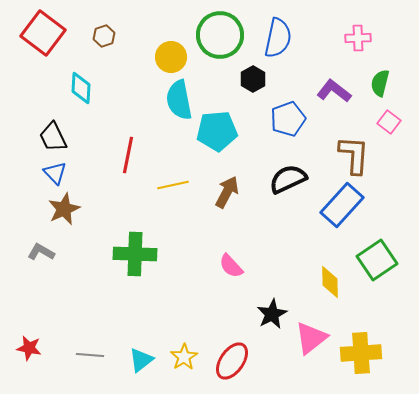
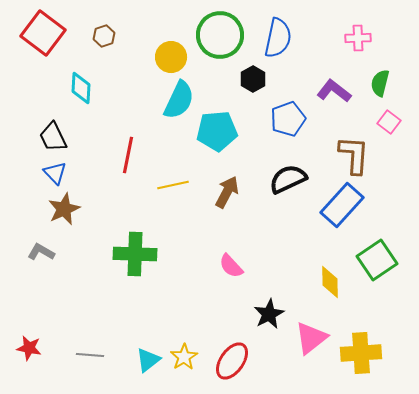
cyan semicircle: rotated 144 degrees counterclockwise
black star: moved 3 px left
cyan triangle: moved 7 px right
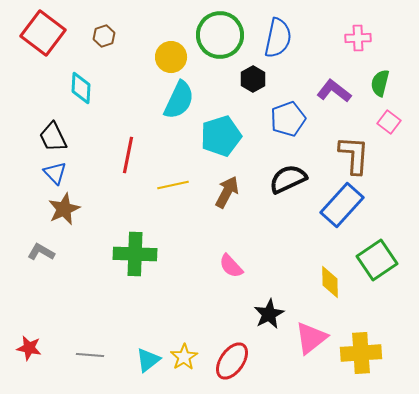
cyan pentagon: moved 4 px right, 5 px down; rotated 12 degrees counterclockwise
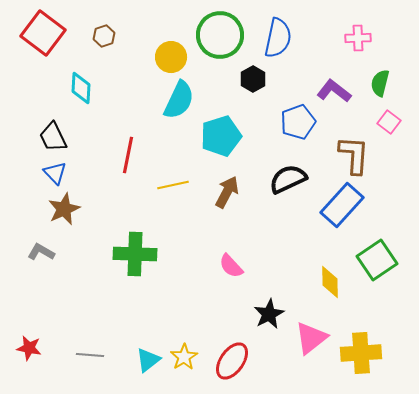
blue pentagon: moved 10 px right, 3 px down
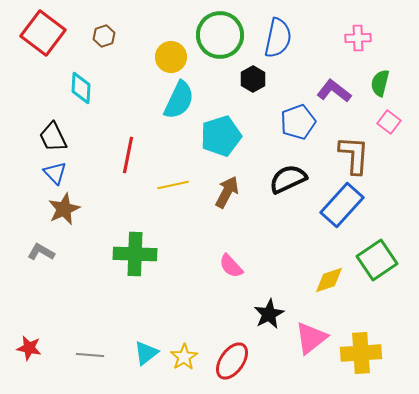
yellow diamond: moved 1 px left, 2 px up; rotated 72 degrees clockwise
cyan triangle: moved 2 px left, 7 px up
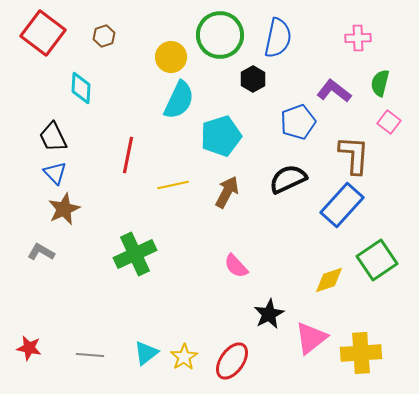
green cross: rotated 27 degrees counterclockwise
pink semicircle: moved 5 px right
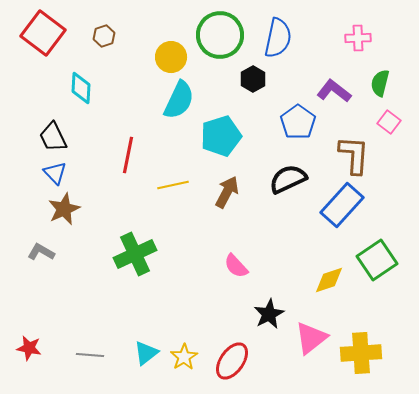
blue pentagon: rotated 16 degrees counterclockwise
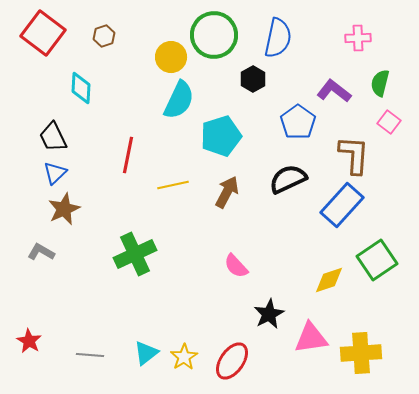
green circle: moved 6 px left
blue triangle: rotated 30 degrees clockwise
pink triangle: rotated 30 degrees clockwise
red star: moved 7 px up; rotated 20 degrees clockwise
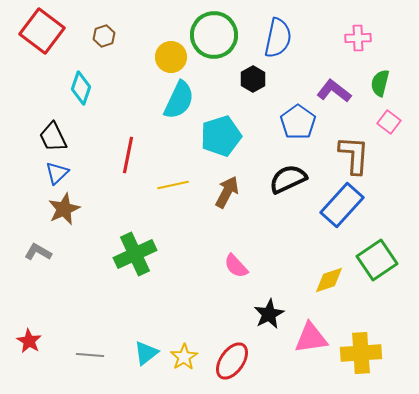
red square: moved 1 px left, 2 px up
cyan diamond: rotated 16 degrees clockwise
blue triangle: moved 2 px right
gray L-shape: moved 3 px left
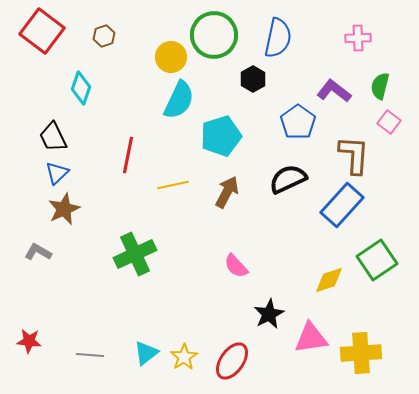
green semicircle: moved 3 px down
red star: rotated 25 degrees counterclockwise
